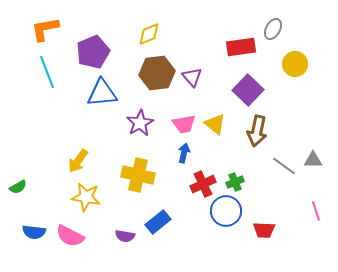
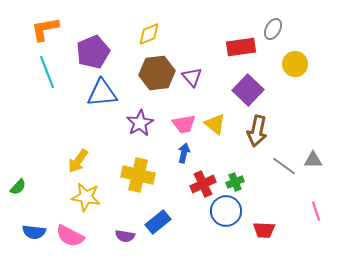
green semicircle: rotated 18 degrees counterclockwise
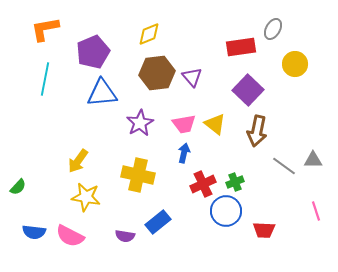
cyan line: moved 2 px left, 7 px down; rotated 32 degrees clockwise
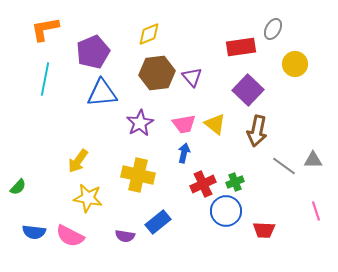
yellow star: moved 2 px right, 1 px down
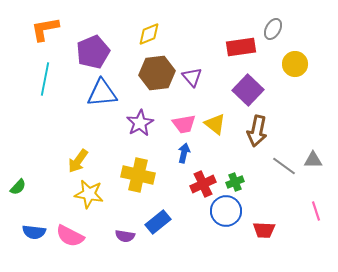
yellow star: moved 1 px right, 4 px up
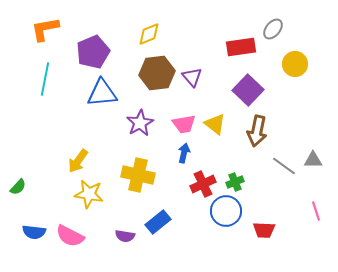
gray ellipse: rotated 10 degrees clockwise
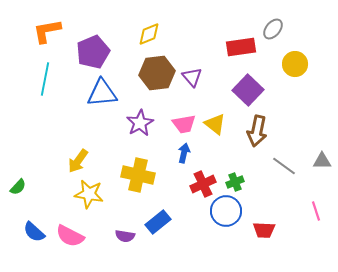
orange L-shape: moved 2 px right, 2 px down
gray triangle: moved 9 px right, 1 px down
blue semicircle: rotated 35 degrees clockwise
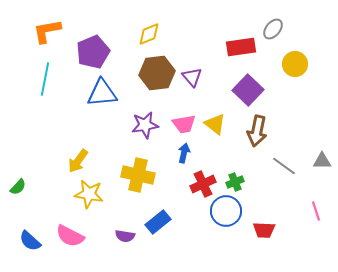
purple star: moved 5 px right, 2 px down; rotated 20 degrees clockwise
blue semicircle: moved 4 px left, 9 px down
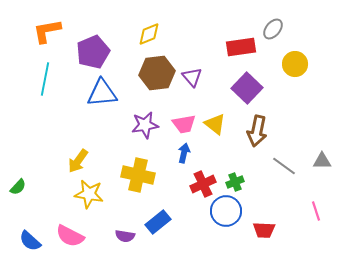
purple square: moved 1 px left, 2 px up
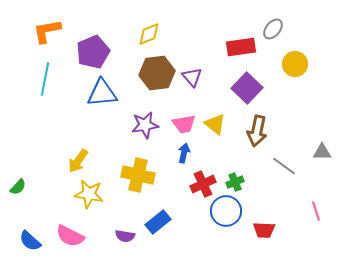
gray triangle: moved 9 px up
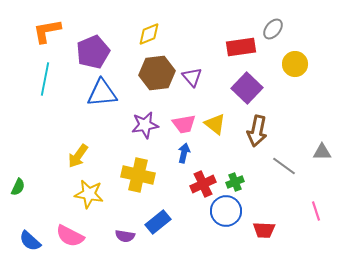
yellow arrow: moved 5 px up
green semicircle: rotated 18 degrees counterclockwise
